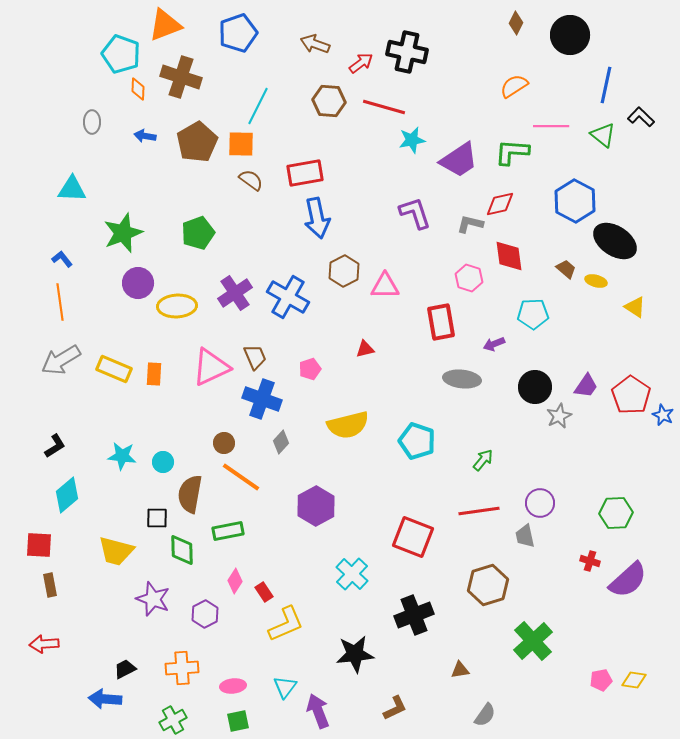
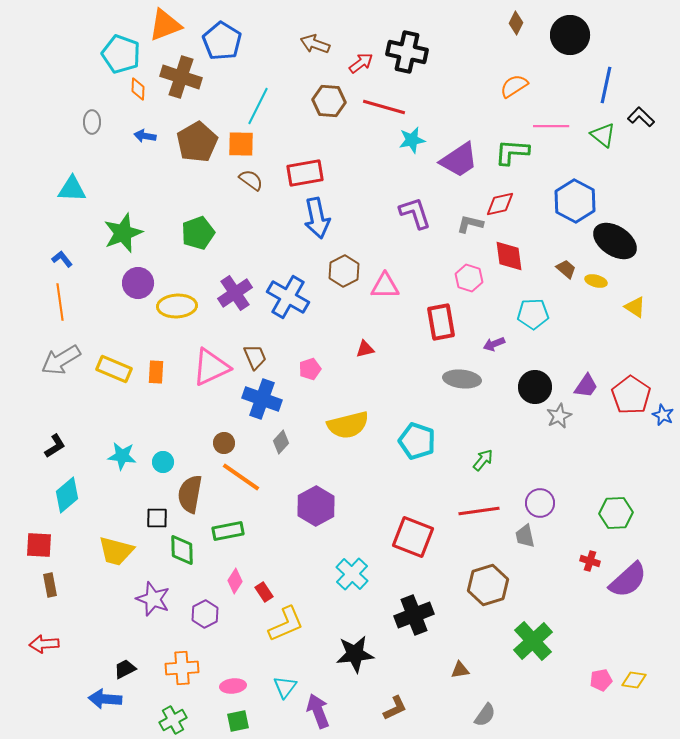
blue pentagon at (238, 33): moved 16 px left, 8 px down; rotated 21 degrees counterclockwise
orange rectangle at (154, 374): moved 2 px right, 2 px up
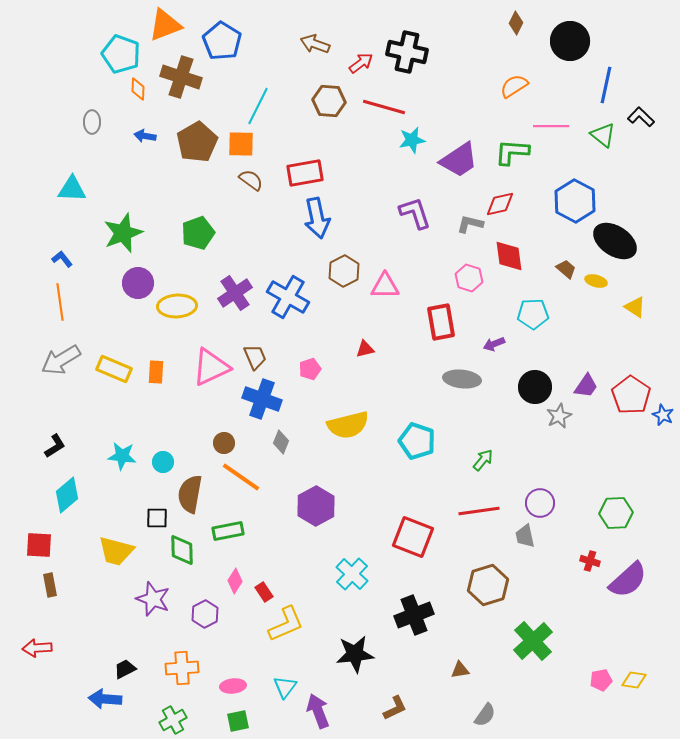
black circle at (570, 35): moved 6 px down
gray diamond at (281, 442): rotated 20 degrees counterclockwise
red arrow at (44, 644): moved 7 px left, 4 px down
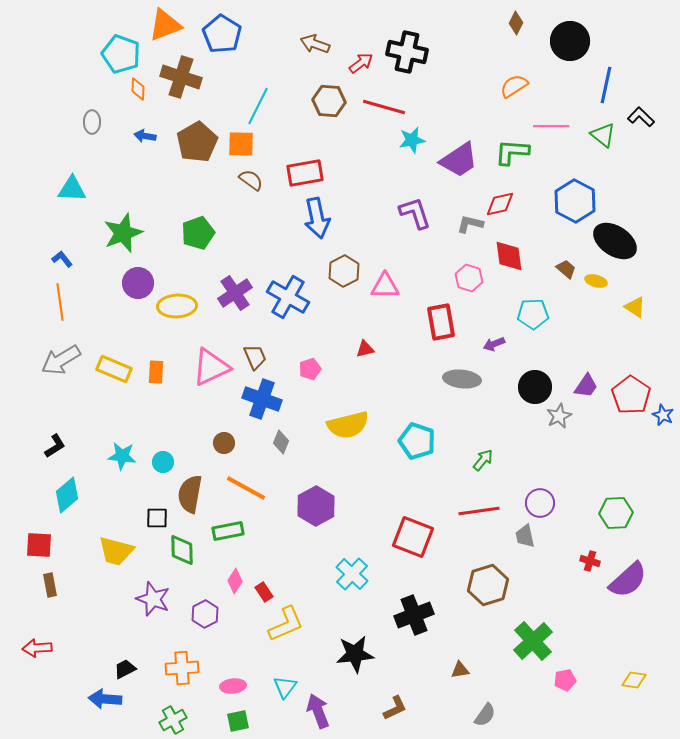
blue pentagon at (222, 41): moved 7 px up
orange line at (241, 477): moved 5 px right, 11 px down; rotated 6 degrees counterclockwise
pink pentagon at (601, 680): moved 36 px left
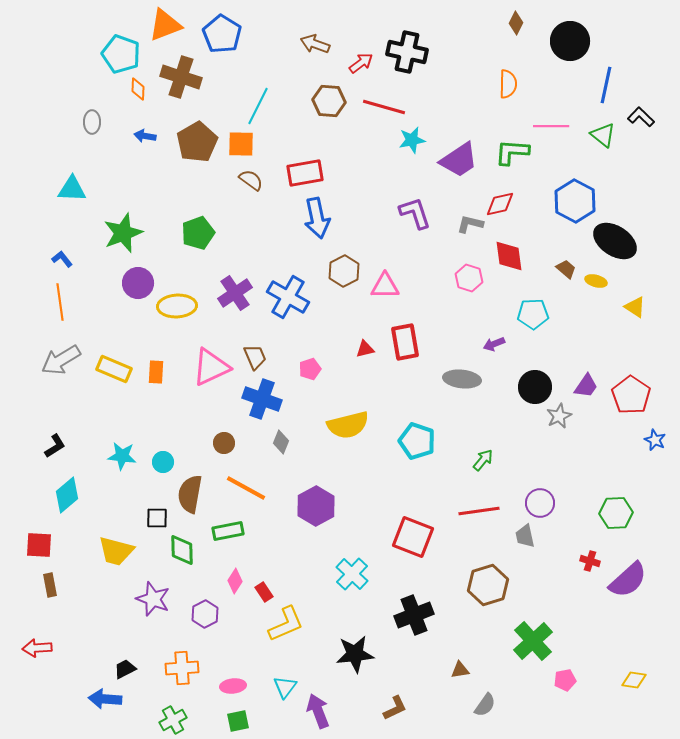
orange semicircle at (514, 86): moved 6 px left, 2 px up; rotated 124 degrees clockwise
red rectangle at (441, 322): moved 36 px left, 20 px down
blue star at (663, 415): moved 8 px left, 25 px down
gray semicircle at (485, 715): moved 10 px up
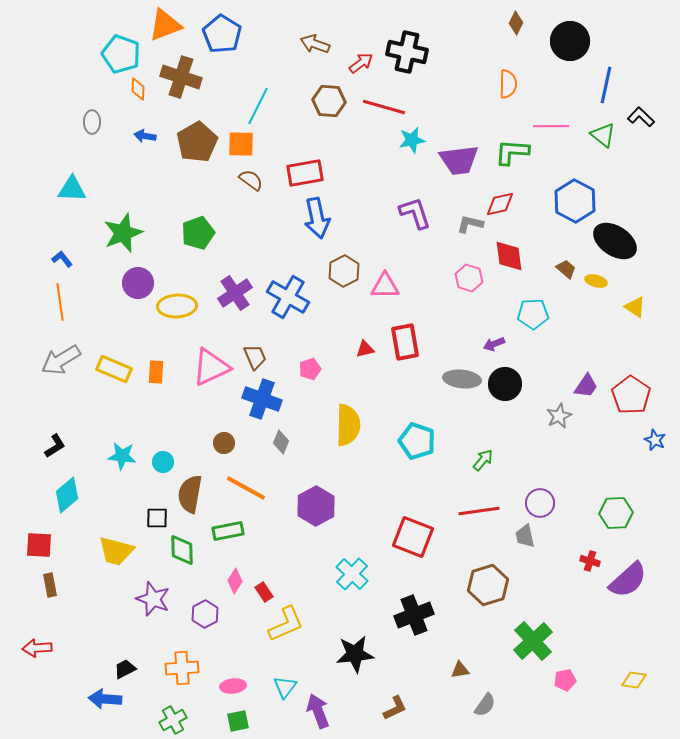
purple trapezoid at (459, 160): rotated 27 degrees clockwise
black circle at (535, 387): moved 30 px left, 3 px up
yellow semicircle at (348, 425): rotated 75 degrees counterclockwise
